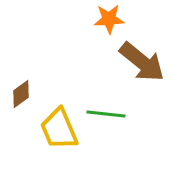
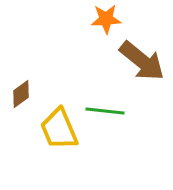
orange star: moved 3 px left
brown arrow: moved 1 px up
green line: moved 1 px left, 3 px up
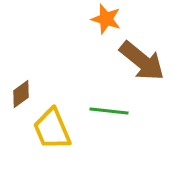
orange star: rotated 20 degrees clockwise
green line: moved 4 px right
yellow trapezoid: moved 7 px left
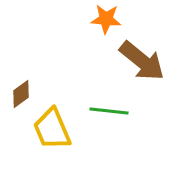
orange star: rotated 12 degrees counterclockwise
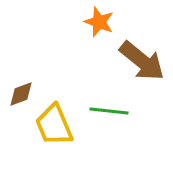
orange star: moved 7 px left, 3 px down; rotated 16 degrees clockwise
brown diamond: rotated 16 degrees clockwise
yellow trapezoid: moved 2 px right, 4 px up
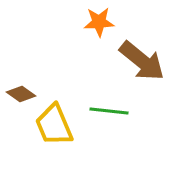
orange star: rotated 24 degrees counterclockwise
brown diamond: rotated 56 degrees clockwise
